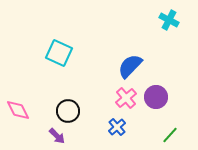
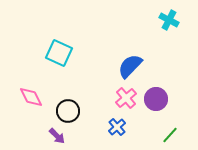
purple circle: moved 2 px down
pink diamond: moved 13 px right, 13 px up
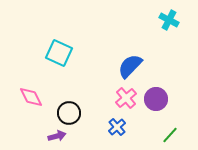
black circle: moved 1 px right, 2 px down
purple arrow: rotated 60 degrees counterclockwise
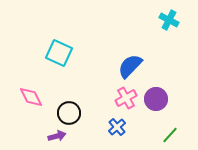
pink cross: rotated 10 degrees clockwise
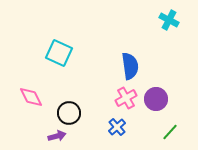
blue semicircle: rotated 128 degrees clockwise
green line: moved 3 px up
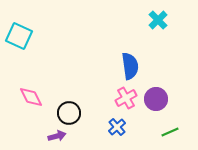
cyan cross: moved 11 px left; rotated 18 degrees clockwise
cyan square: moved 40 px left, 17 px up
green line: rotated 24 degrees clockwise
